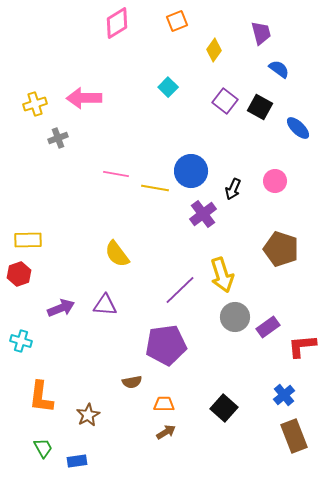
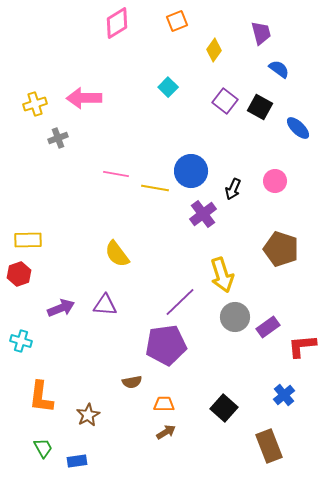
purple line at (180, 290): moved 12 px down
brown rectangle at (294, 436): moved 25 px left, 10 px down
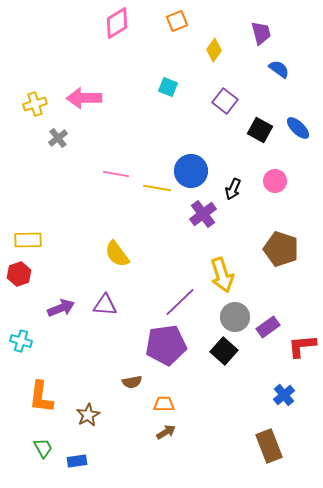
cyan square at (168, 87): rotated 24 degrees counterclockwise
black square at (260, 107): moved 23 px down
gray cross at (58, 138): rotated 18 degrees counterclockwise
yellow line at (155, 188): moved 2 px right
black square at (224, 408): moved 57 px up
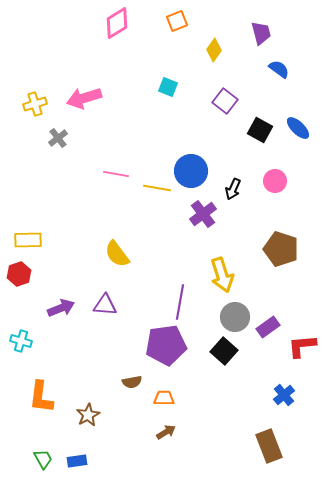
pink arrow at (84, 98): rotated 16 degrees counterclockwise
purple line at (180, 302): rotated 36 degrees counterclockwise
orange trapezoid at (164, 404): moved 6 px up
green trapezoid at (43, 448): moved 11 px down
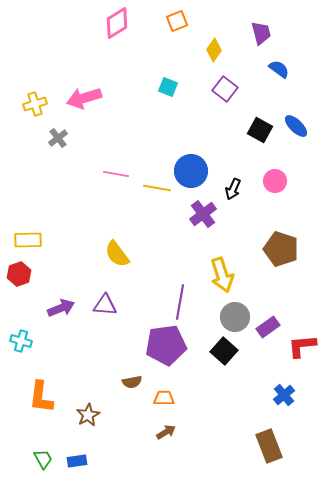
purple square at (225, 101): moved 12 px up
blue ellipse at (298, 128): moved 2 px left, 2 px up
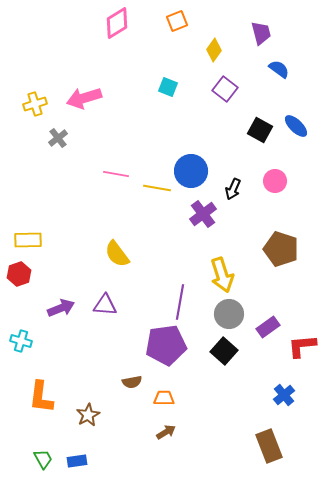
gray circle at (235, 317): moved 6 px left, 3 px up
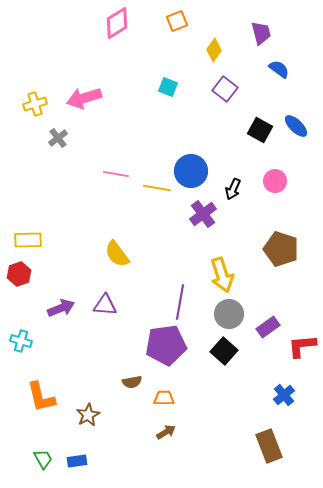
orange L-shape at (41, 397): rotated 20 degrees counterclockwise
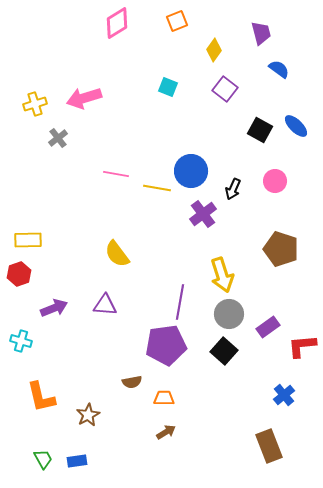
purple arrow at (61, 308): moved 7 px left
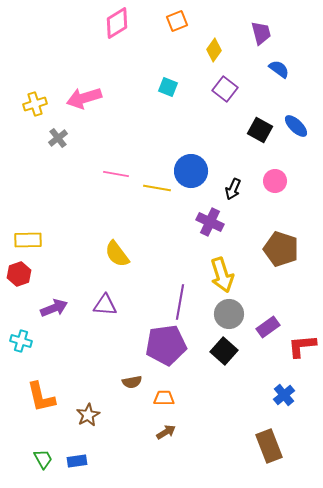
purple cross at (203, 214): moved 7 px right, 8 px down; rotated 28 degrees counterclockwise
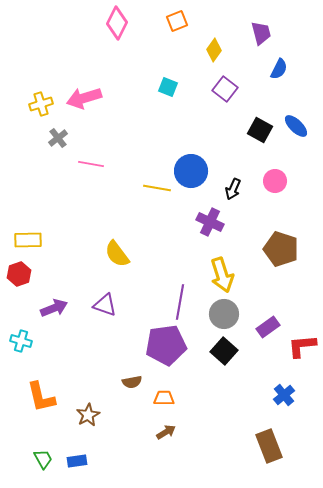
pink diamond at (117, 23): rotated 32 degrees counterclockwise
blue semicircle at (279, 69): rotated 80 degrees clockwise
yellow cross at (35, 104): moved 6 px right
pink line at (116, 174): moved 25 px left, 10 px up
purple triangle at (105, 305): rotated 15 degrees clockwise
gray circle at (229, 314): moved 5 px left
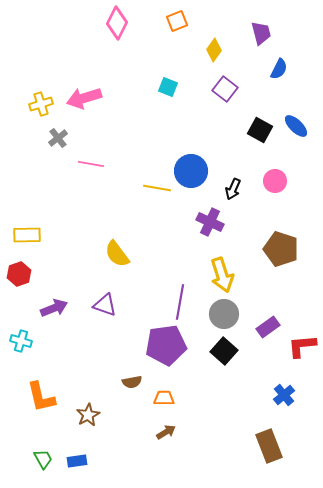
yellow rectangle at (28, 240): moved 1 px left, 5 px up
